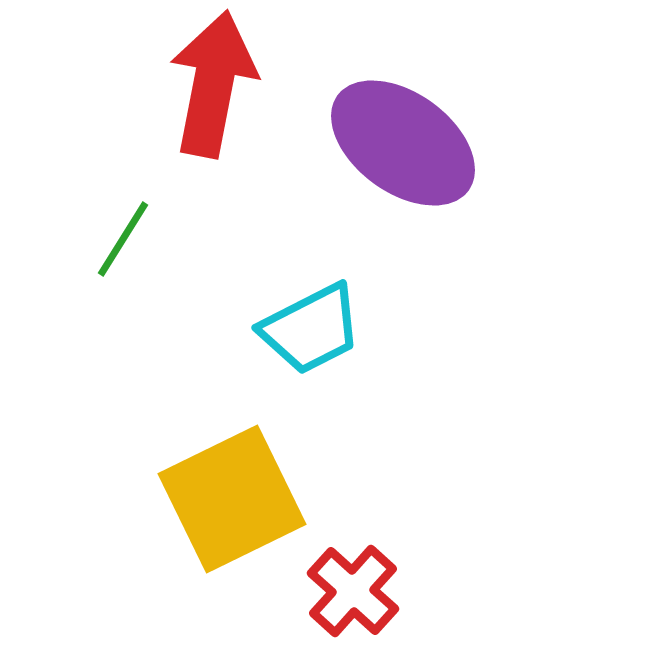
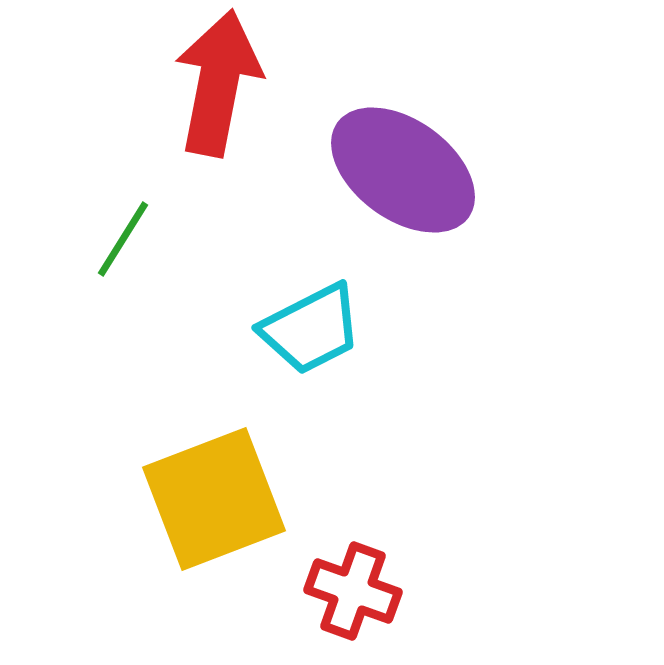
red arrow: moved 5 px right, 1 px up
purple ellipse: moved 27 px down
yellow square: moved 18 px left; rotated 5 degrees clockwise
red cross: rotated 22 degrees counterclockwise
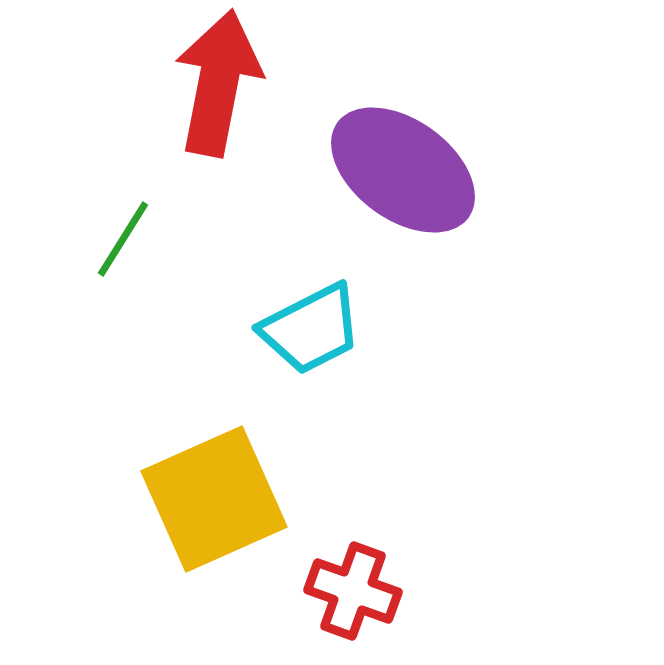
yellow square: rotated 3 degrees counterclockwise
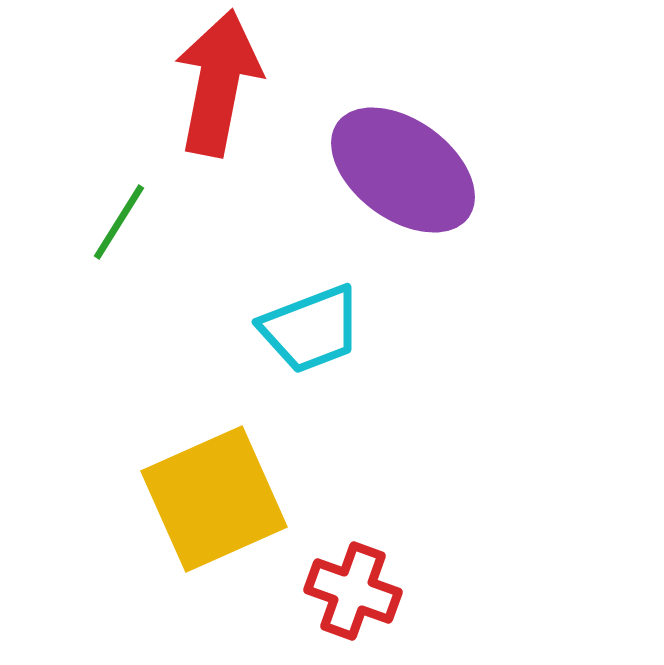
green line: moved 4 px left, 17 px up
cyan trapezoid: rotated 6 degrees clockwise
